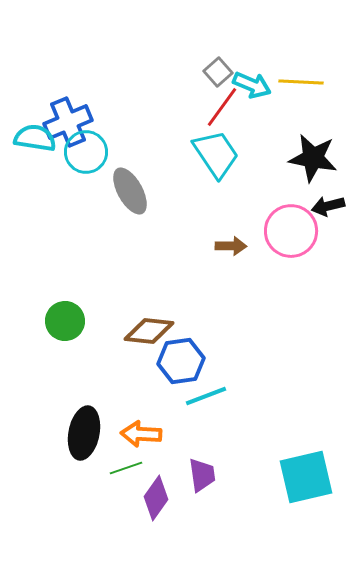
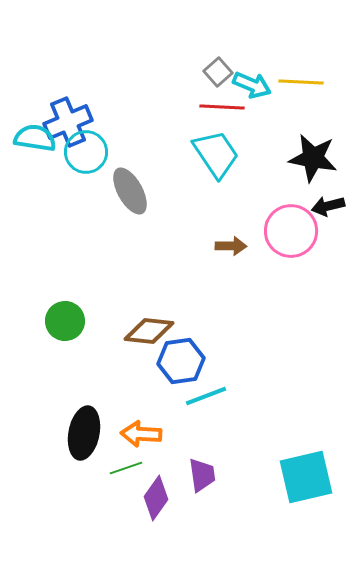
red line: rotated 57 degrees clockwise
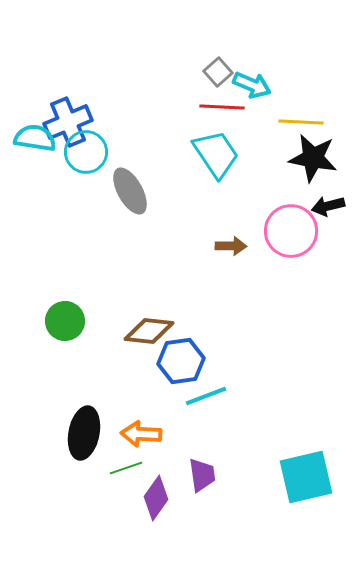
yellow line: moved 40 px down
